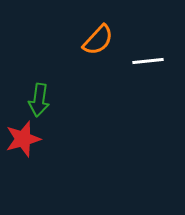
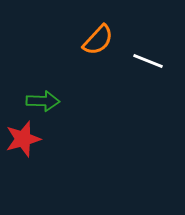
white line: rotated 28 degrees clockwise
green arrow: moved 4 px right, 1 px down; rotated 96 degrees counterclockwise
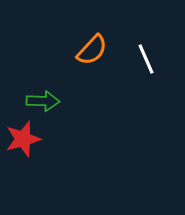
orange semicircle: moved 6 px left, 10 px down
white line: moved 2 px left, 2 px up; rotated 44 degrees clockwise
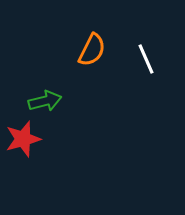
orange semicircle: rotated 16 degrees counterclockwise
green arrow: moved 2 px right; rotated 16 degrees counterclockwise
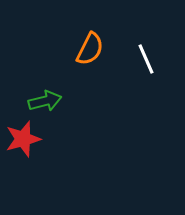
orange semicircle: moved 2 px left, 1 px up
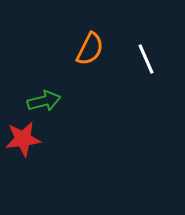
green arrow: moved 1 px left
red star: rotated 9 degrees clockwise
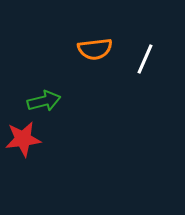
orange semicircle: moved 5 px right; rotated 56 degrees clockwise
white line: moved 1 px left; rotated 48 degrees clockwise
